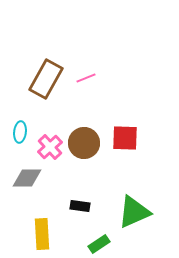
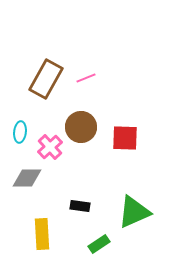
brown circle: moved 3 px left, 16 px up
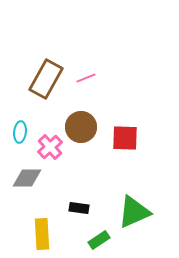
black rectangle: moved 1 px left, 2 px down
green rectangle: moved 4 px up
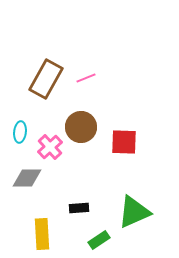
red square: moved 1 px left, 4 px down
black rectangle: rotated 12 degrees counterclockwise
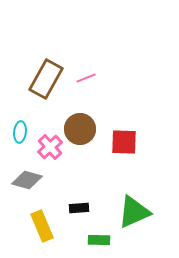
brown circle: moved 1 px left, 2 px down
gray diamond: moved 2 px down; rotated 16 degrees clockwise
yellow rectangle: moved 8 px up; rotated 20 degrees counterclockwise
green rectangle: rotated 35 degrees clockwise
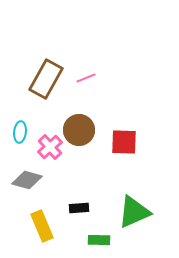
brown circle: moved 1 px left, 1 px down
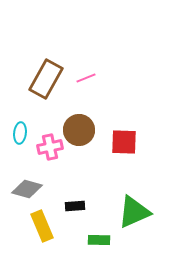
cyan ellipse: moved 1 px down
pink cross: rotated 30 degrees clockwise
gray diamond: moved 9 px down
black rectangle: moved 4 px left, 2 px up
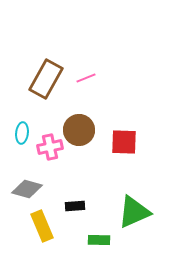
cyan ellipse: moved 2 px right
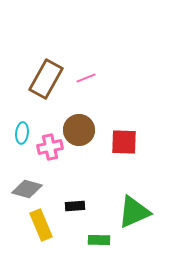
yellow rectangle: moved 1 px left, 1 px up
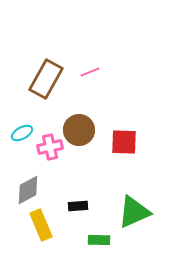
pink line: moved 4 px right, 6 px up
cyan ellipse: rotated 55 degrees clockwise
gray diamond: moved 1 px right, 1 px down; rotated 44 degrees counterclockwise
black rectangle: moved 3 px right
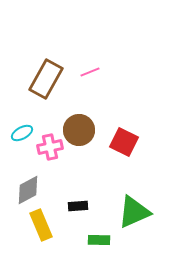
red square: rotated 24 degrees clockwise
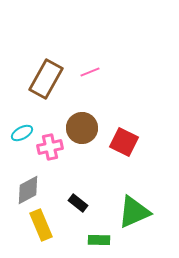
brown circle: moved 3 px right, 2 px up
black rectangle: moved 3 px up; rotated 42 degrees clockwise
